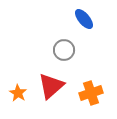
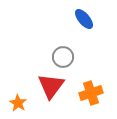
gray circle: moved 1 px left, 7 px down
red triangle: rotated 12 degrees counterclockwise
orange star: moved 10 px down
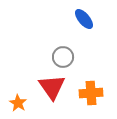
red triangle: moved 1 px right, 1 px down; rotated 12 degrees counterclockwise
orange cross: rotated 15 degrees clockwise
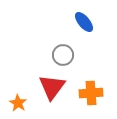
blue ellipse: moved 3 px down
gray circle: moved 2 px up
red triangle: rotated 12 degrees clockwise
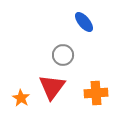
orange cross: moved 5 px right
orange star: moved 3 px right, 5 px up
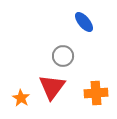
gray circle: moved 1 px down
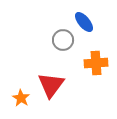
gray circle: moved 16 px up
red triangle: moved 1 px left, 2 px up
orange cross: moved 30 px up
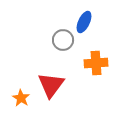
blue ellipse: rotated 65 degrees clockwise
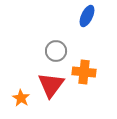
blue ellipse: moved 3 px right, 6 px up
gray circle: moved 7 px left, 11 px down
orange cross: moved 12 px left, 9 px down; rotated 10 degrees clockwise
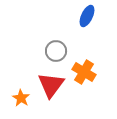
orange cross: rotated 25 degrees clockwise
